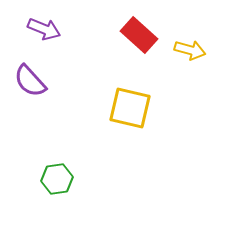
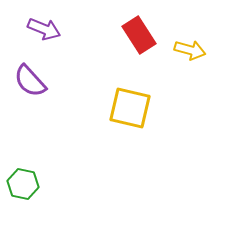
red rectangle: rotated 15 degrees clockwise
green hexagon: moved 34 px left, 5 px down; rotated 20 degrees clockwise
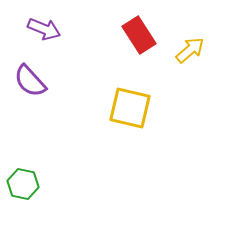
yellow arrow: rotated 56 degrees counterclockwise
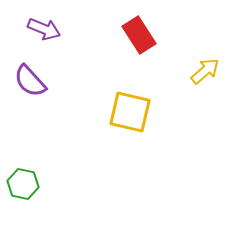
yellow arrow: moved 15 px right, 21 px down
yellow square: moved 4 px down
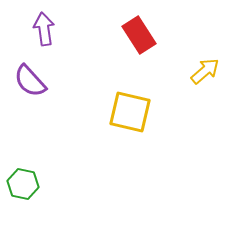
purple arrow: rotated 120 degrees counterclockwise
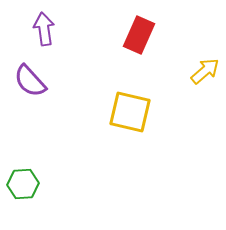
red rectangle: rotated 57 degrees clockwise
green hexagon: rotated 16 degrees counterclockwise
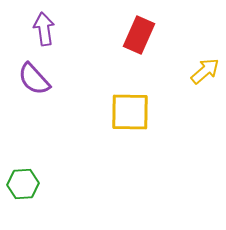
purple semicircle: moved 4 px right, 2 px up
yellow square: rotated 12 degrees counterclockwise
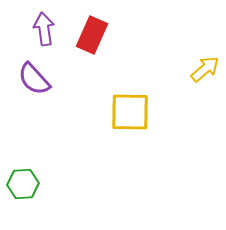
red rectangle: moved 47 px left
yellow arrow: moved 2 px up
